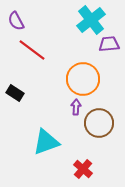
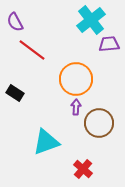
purple semicircle: moved 1 px left, 1 px down
orange circle: moved 7 px left
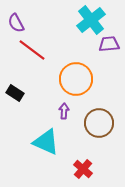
purple semicircle: moved 1 px right, 1 px down
purple arrow: moved 12 px left, 4 px down
cyan triangle: rotated 44 degrees clockwise
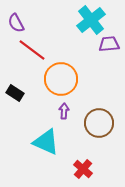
orange circle: moved 15 px left
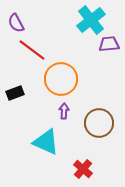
black rectangle: rotated 54 degrees counterclockwise
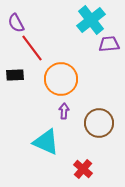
red line: moved 2 px up; rotated 16 degrees clockwise
black rectangle: moved 18 px up; rotated 18 degrees clockwise
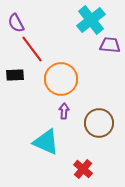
purple trapezoid: moved 1 px right, 1 px down; rotated 10 degrees clockwise
red line: moved 1 px down
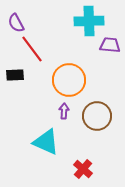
cyan cross: moved 2 px left, 1 px down; rotated 36 degrees clockwise
orange circle: moved 8 px right, 1 px down
brown circle: moved 2 px left, 7 px up
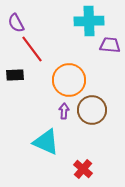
brown circle: moved 5 px left, 6 px up
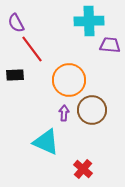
purple arrow: moved 2 px down
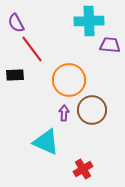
red cross: rotated 18 degrees clockwise
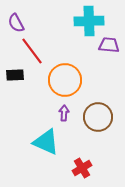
purple trapezoid: moved 1 px left
red line: moved 2 px down
orange circle: moved 4 px left
brown circle: moved 6 px right, 7 px down
red cross: moved 1 px left, 1 px up
